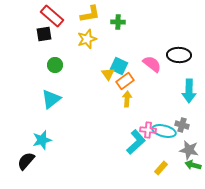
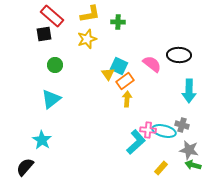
cyan star: rotated 24 degrees counterclockwise
black semicircle: moved 1 px left, 6 px down
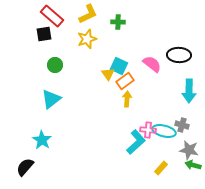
yellow L-shape: moved 2 px left; rotated 15 degrees counterclockwise
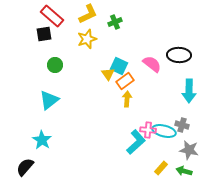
green cross: moved 3 px left; rotated 24 degrees counterclockwise
cyan triangle: moved 2 px left, 1 px down
green arrow: moved 9 px left, 6 px down
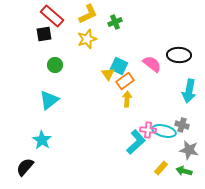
cyan arrow: rotated 10 degrees clockwise
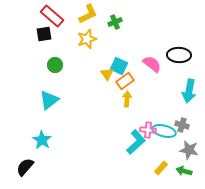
yellow triangle: moved 1 px left
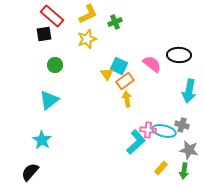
yellow arrow: rotated 14 degrees counterclockwise
black semicircle: moved 5 px right, 5 px down
green arrow: rotated 98 degrees counterclockwise
